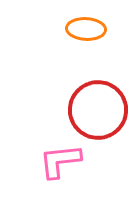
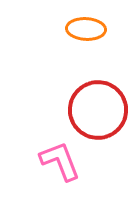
pink L-shape: rotated 75 degrees clockwise
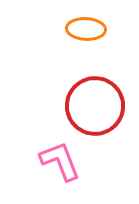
red circle: moved 3 px left, 4 px up
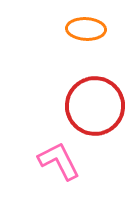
pink L-shape: moved 1 px left; rotated 6 degrees counterclockwise
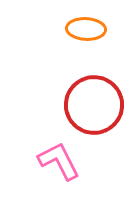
red circle: moved 1 px left, 1 px up
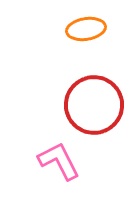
orange ellipse: rotated 12 degrees counterclockwise
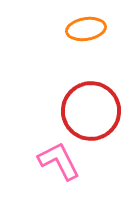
red circle: moved 3 px left, 6 px down
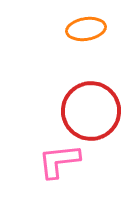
pink L-shape: rotated 69 degrees counterclockwise
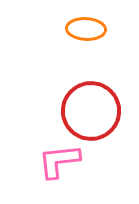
orange ellipse: rotated 12 degrees clockwise
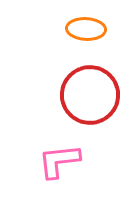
red circle: moved 1 px left, 16 px up
